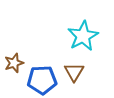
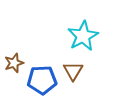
brown triangle: moved 1 px left, 1 px up
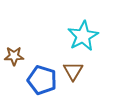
brown star: moved 7 px up; rotated 18 degrees clockwise
blue pentagon: rotated 20 degrees clockwise
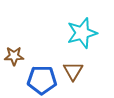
cyan star: moved 1 px left, 3 px up; rotated 12 degrees clockwise
blue pentagon: rotated 16 degrees counterclockwise
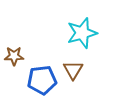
brown triangle: moved 1 px up
blue pentagon: rotated 8 degrees counterclockwise
